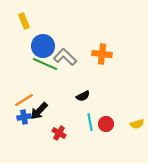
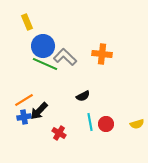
yellow rectangle: moved 3 px right, 1 px down
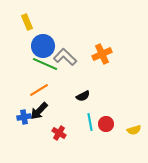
orange cross: rotated 30 degrees counterclockwise
orange line: moved 15 px right, 10 px up
yellow semicircle: moved 3 px left, 6 px down
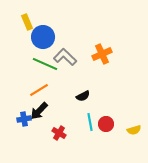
blue circle: moved 9 px up
blue cross: moved 2 px down
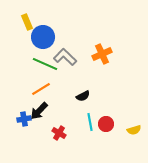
orange line: moved 2 px right, 1 px up
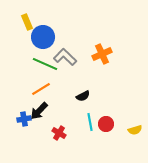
yellow semicircle: moved 1 px right
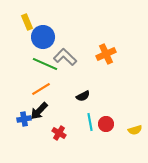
orange cross: moved 4 px right
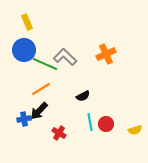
blue circle: moved 19 px left, 13 px down
